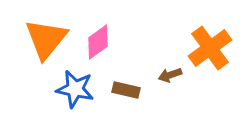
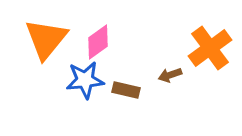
blue star: moved 10 px right, 9 px up; rotated 18 degrees counterclockwise
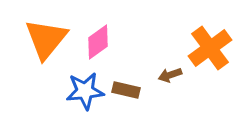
blue star: moved 11 px down
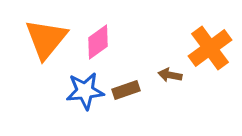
brown arrow: rotated 30 degrees clockwise
brown rectangle: rotated 32 degrees counterclockwise
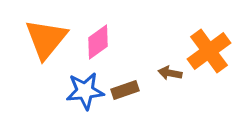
orange cross: moved 1 px left, 3 px down
brown arrow: moved 2 px up
brown rectangle: moved 1 px left
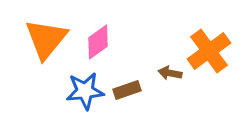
brown rectangle: moved 2 px right
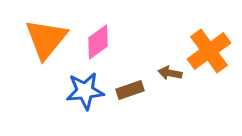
brown rectangle: moved 3 px right
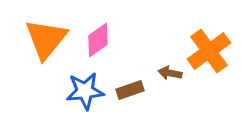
pink diamond: moved 2 px up
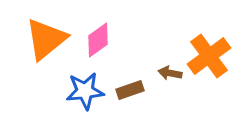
orange triangle: rotated 12 degrees clockwise
orange cross: moved 5 px down
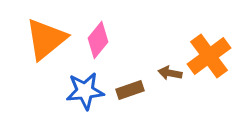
pink diamond: rotated 15 degrees counterclockwise
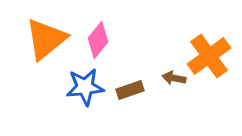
brown arrow: moved 4 px right, 5 px down
blue star: moved 4 px up
